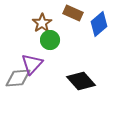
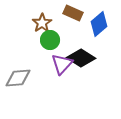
purple triangle: moved 30 px right
black diamond: moved 23 px up; rotated 16 degrees counterclockwise
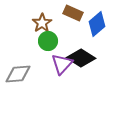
blue diamond: moved 2 px left
green circle: moved 2 px left, 1 px down
gray diamond: moved 4 px up
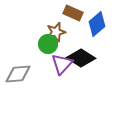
brown star: moved 14 px right, 9 px down; rotated 18 degrees clockwise
green circle: moved 3 px down
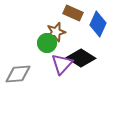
blue diamond: moved 1 px right; rotated 25 degrees counterclockwise
green circle: moved 1 px left, 1 px up
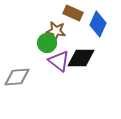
brown star: moved 1 px up; rotated 24 degrees clockwise
black diamond: rotated 32 degrees counterclockwise
purple triangle: moved 3 px left, 3 px up; rotated 35 degrees counterclockwise
gray diamond: moved 1 px left, 3 px down
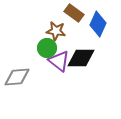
brown rectangle: moved 1 px right; rotated 12 degrees clockwise
green circle: moved 5 px down
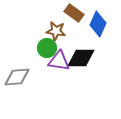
purple triangle: rotated 30 degrees counterclockwise
